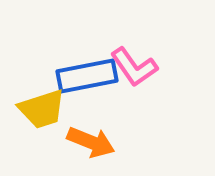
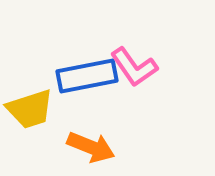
yellow trapezoid: moved 12 px left
orange arrow: moved 5 px down
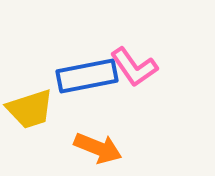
orange arrow: moved 7 px right, 1 px down
